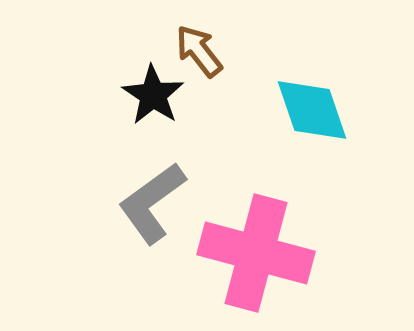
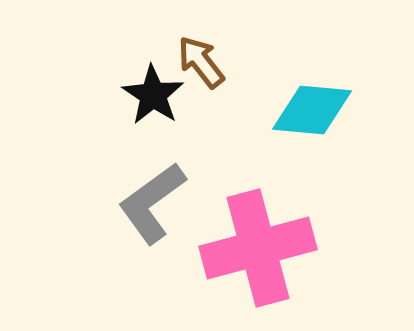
brown arrow: moved 2 px right, 11 px down
cyan diamond: rotated 66 degrees counterclockwise
pink cross: moved 2 px right, 5 px up; rotated 30 degrees counterclockwise
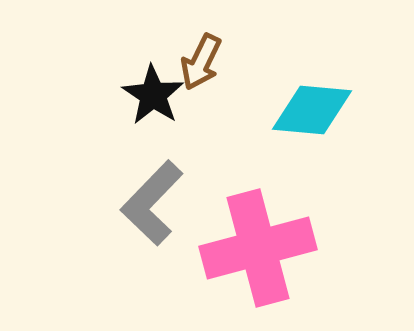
brown arrow: rotated 116 degrees counterclockwise
gray L-shape: rotated 10 degrees counterclockwise
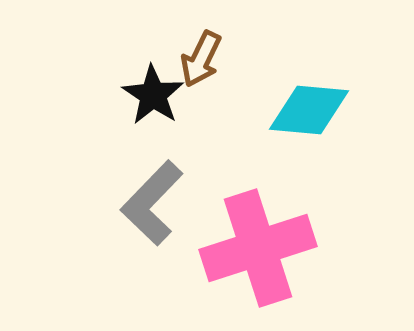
brown arrow: moved 3 px up
cyan diamond: moved 3 px left
pink cross: rotated 3 degrees counterclockwise
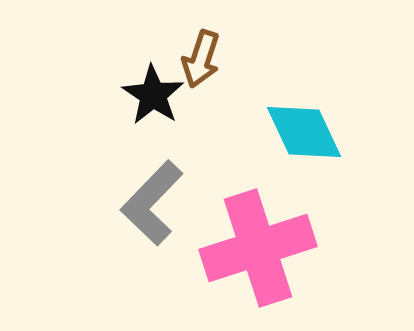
brown arrow: rotated 8 degrees counterclockwise
cyan diamond: moved 5 px left, 22 px down; rotated 60 degrees clockwise
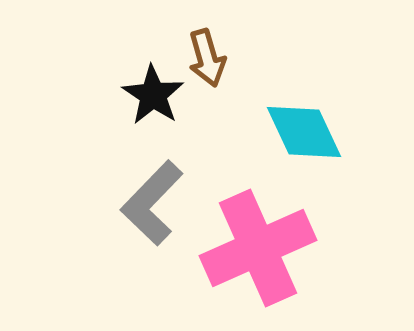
brown arrow: moved 6 px right, 1 px up; rotated 34 degrees counterclockwise
pink cross: rotated 6 degrees counterclockwise
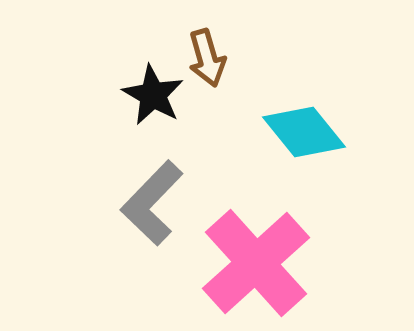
black star: rotated 4 degrees counterclockwise
cyan diamond: rotated 14 degrees counterclockwise
pink cross: moved 2 px left, 15 px down; rotated 18 degrees counterclockwise
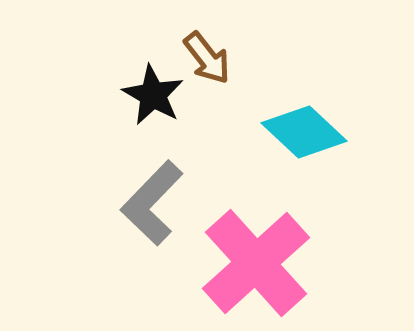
brown arrow: rotated 22 degrees counterclockwise
cyan diamond: rotated 8 degrees counterclockwise
